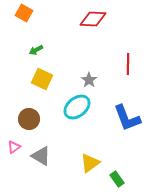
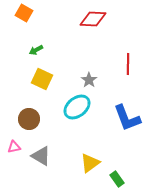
pink triangle: rotated 24 degrees clockwise
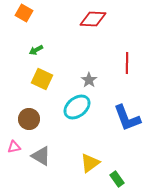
red line: moved 1 px left, 1 px up
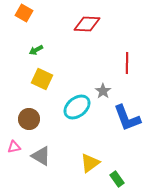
red diamond: moved 6 px left, 5 px down
gray star: moved 14 px right, 11 px down
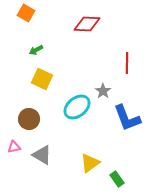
orange square: moved 2 px right
gray triangle: moved 1 px right, 1 px up
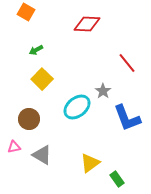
orange square: moved 1 px up
red line: rotated 40 degrees counterclockwise
yellow square: rotated 20 degrees clockwise
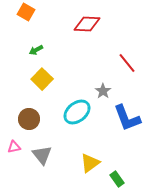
cyan ellipse: moved 5 px down
gray triangle: rotated 20 degrees clockwise
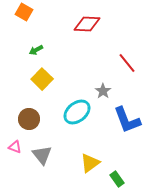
orange square: moved 2 px left
blue L-shape: moved 2 px down
pink triangle: moved 1 px right; rotated 32 degrees clockwise
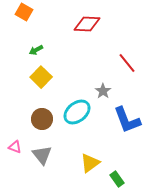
yellow square: moved 1 px left, 2 px up
brown circle: moved 13 px right
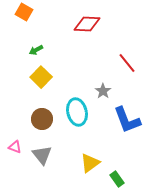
cyan ellipse: rotated 64 degrees counterclockwise
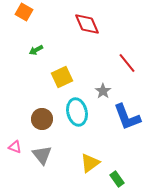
red diamond: rotated 64 degrees clockwise
yellow square: moved 21 px right; rotated 20 degrees clockwise
blue L-shape: moved 3 px up
